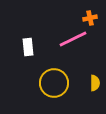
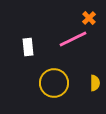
orange cross: moved 1 px left; rotated 32 degrees counterclockwise
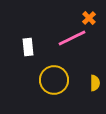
pink line: moved 1 px left, 1 px up
yellow circle: moved 3 px up
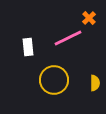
pink line: moved 4 px left
